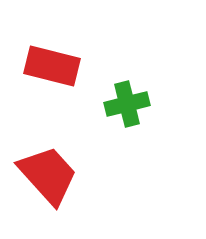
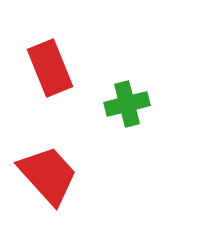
red rectangle: moved 2 px left, 2 px down; rotated 54 degrees clockwise
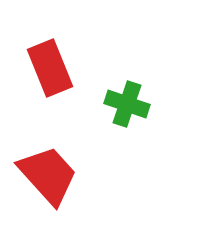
green cross: rotated 33 degrees clockwise
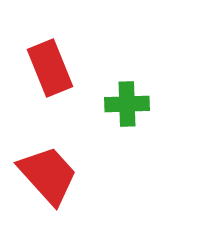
green cross: rotated 21 degrees counterclockwise
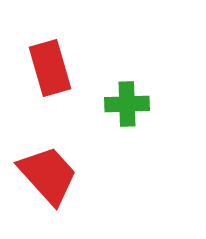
red rectangle: rotated 6 degrees clockwise
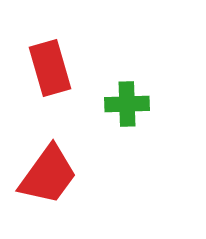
red trapezoid: rotated 78 degrees clockwise
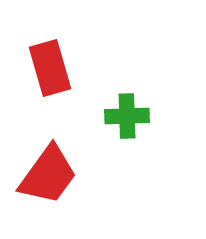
green cross: moved 12 px down
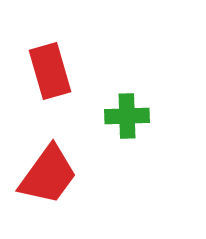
red rectangle: moved 3 px down
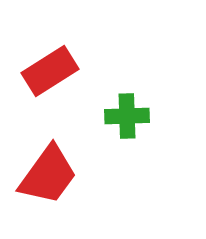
red rectangle: rotated 74 degrees clockwise
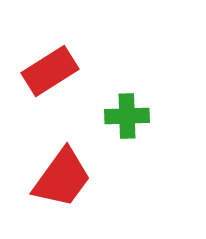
red trapezoid: moved 14 px right, 3 px down
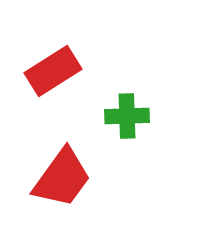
red rectangle: moved 3 px right
